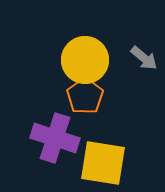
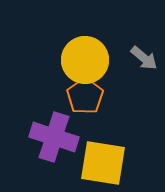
purple cross: moved 1 px left, 1 px up
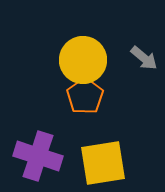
yellow circle: moved 2 px left
purple cross: moved 16 px left, 19 px down
yellow square: rotated 18 degrees counterclockwise
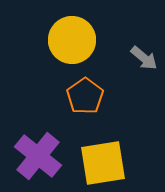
yellow circle: moved 11 px left, 20 px up
purple cross: rotated 21 degrees clockwise
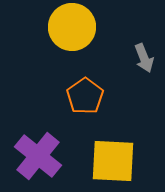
yellow circle: moved 13 px up
gray arrow: rotated 28 degrees clockwise
yellow square: moved 10 px right, 2 px up; rotated 12 degrees clockwise
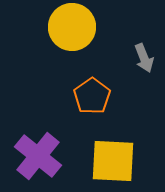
orange pentagon: moved 7 px right
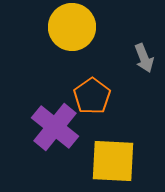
purple cross: moved 17 px right, 29 px up
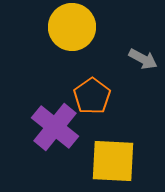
gray arrow: moved 1 px left, 1 px down; rotated 40 degrees counterclockwise
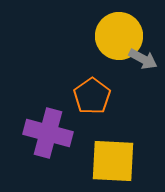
yellow circle: moved 47 px right, 9 px down
purple cross: moved 7 px left, 6 px down; rotated 24 degrees counterclockwise
